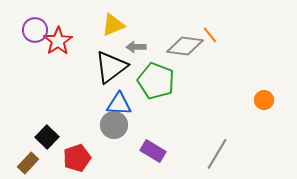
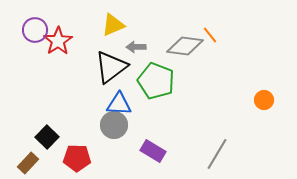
red pentagon: rotated 20 degrees clockwise
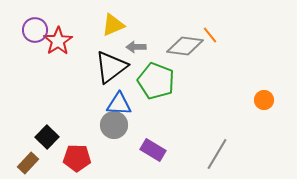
purple rectangle: moved 1 px up
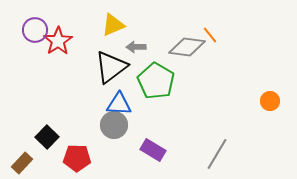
gray diamond: moved 2 px right, 1 px down
green pentagon: rotated 9 degrees clockwise
orange circle: moved 6 px right, 1 px down
brown rectangle: moved 6 px left
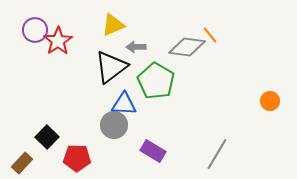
blue triangle: moved 5 px right
purple rectangle: moved 1 px down
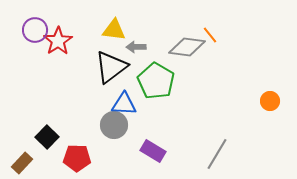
yellow triangle: moved 1 px right, 5 px down; rotated 30 degrees clockwise
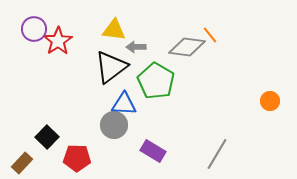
purple circle: moved 1 px left, 1 px up
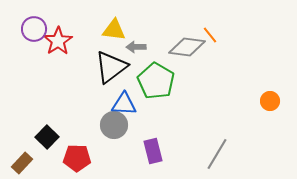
purple rectangle: rotated 45 degrees clockwise
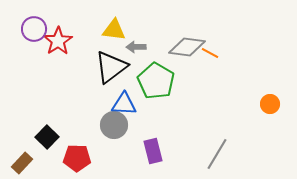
orange line: moved 18 px down; rotated 24 degrees counterclockwise
orange circle: moved 3 px down
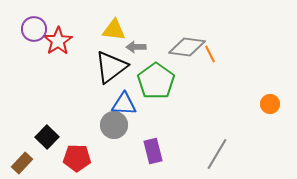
orange line: moved 1 px down; rotated 36 degrees clockwise
green pentagon: rotated 6 degrees clockwise
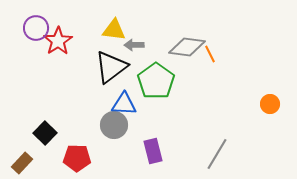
purple circle: moved 2 px right, 1 px up
gray arrow: moved 2 px left, 2 px up
black square: moved 2 px left, 4 px up
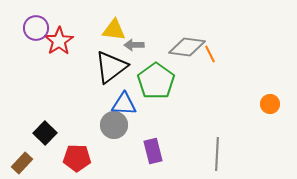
red star: moved 1 px right
gray line: rotated 28 degrees counterclockwise
